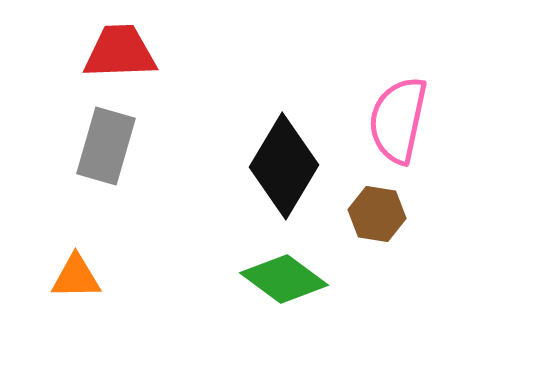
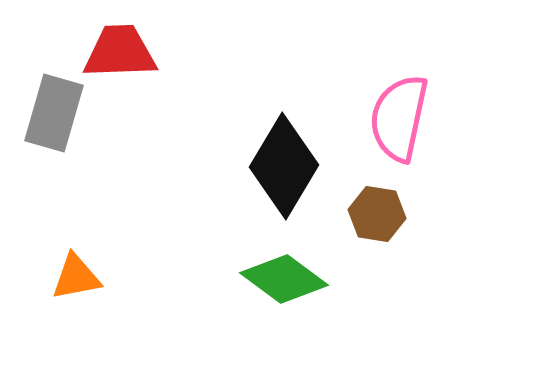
pink semicircle: moved 1 px right, 2 px up
gray rectangle: moved 52 px left, 33 px up
orange triangle: rotated 10 degrees counterclockwise
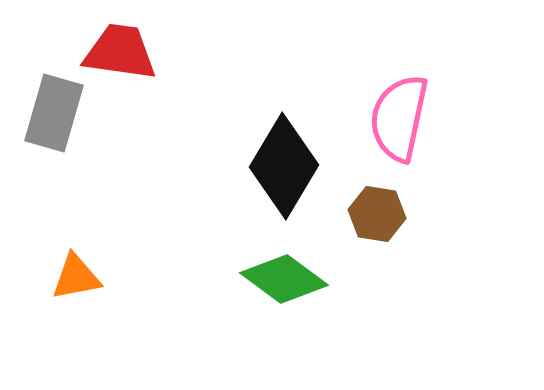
red trapezoid: rotated 10 degrees clockwise
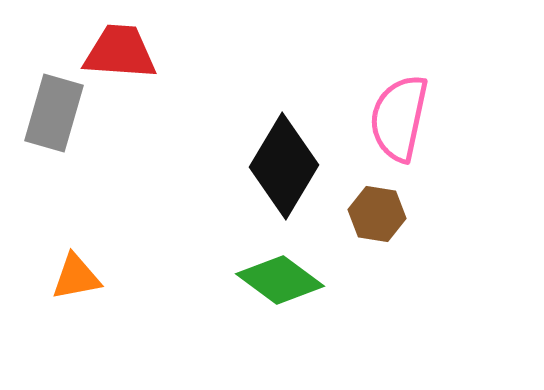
red trapezoid: rotated 4 degrees counterclockwise
green diamond: moved 4 px left, 1 px down
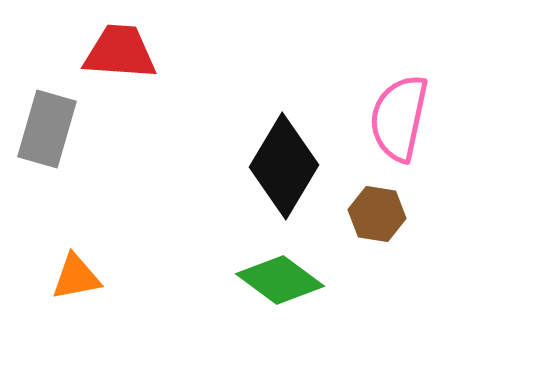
gray rectangle: moved 7 px left, 16 px down
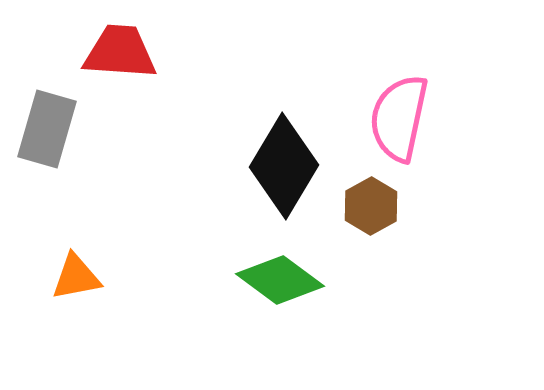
brown hexagon: moved 6 px left, 8 px up; rotated 22 degrees clockwise
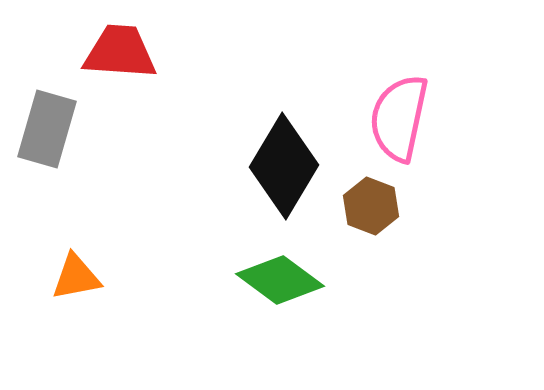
brown hexagon: rotated 10 degrees counterclockwise
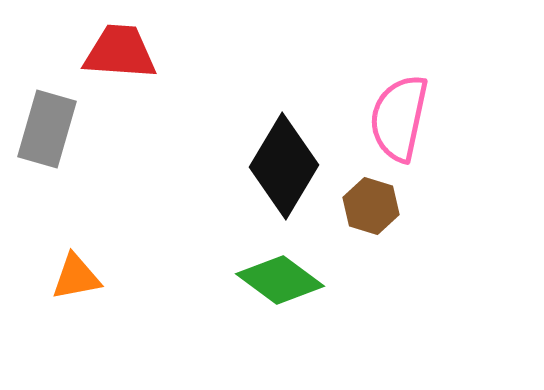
brown hexagon: rotated 4 degrees counterclockwise
